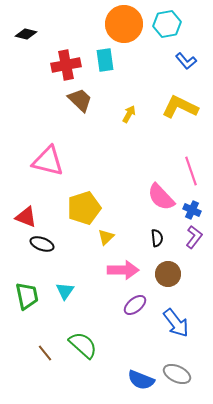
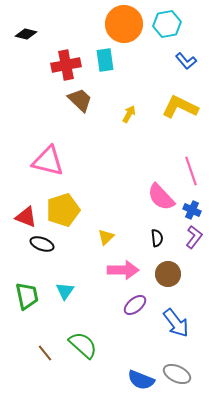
yellow pentagon: moved 21 px left, 2 px down
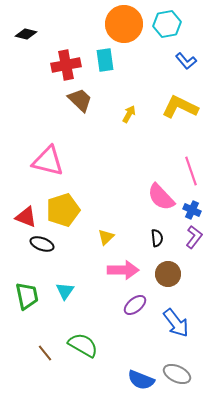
green semicircle: rotated 12 degrees counterclockwise
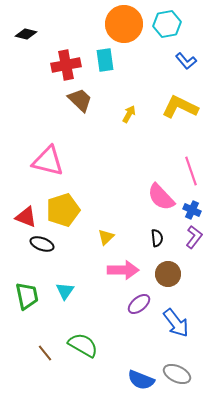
purple ellipse: moved 4 px right, 1 px up
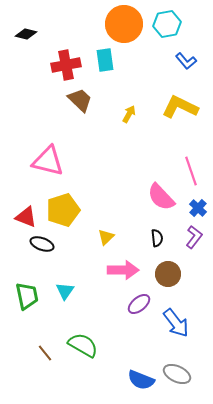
blue cross: moved 6 px right, 2 px up; rotated 18 degrees clockwise
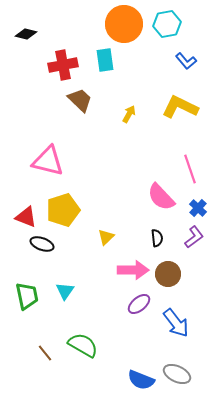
red cross: moved 3 px left
pink line: moved 1 px left, 2 px up
purple L-shape: rotated 15 degrees clockwise
pink arrow: moved 10 px right
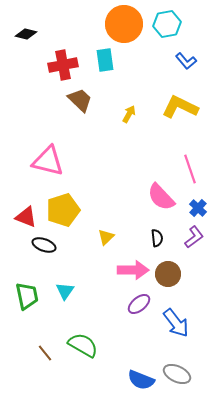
black ellipse: moved 2 px right, 1 px down
